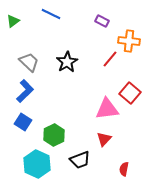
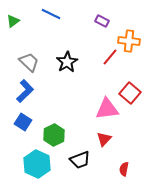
red line: moved 2 px up
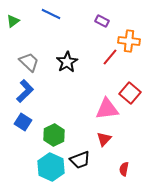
cyan hexagon: moved 14 px right, 3 px down
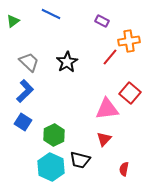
orange cross: rotated 15 degrees counterclockwise
black trapezoid: rotated 35 degrees clockwise
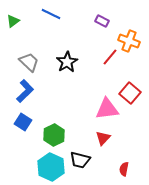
orange cross: rotated 30 degrees clockwise
red triangle: moved 1 px left, 1 px up
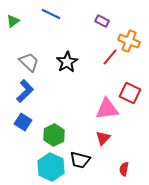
red square: rotated 15 degrees counterclockwise
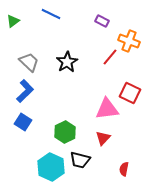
green hexagon: moved 11 px right, 3 px up
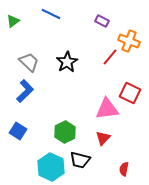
blue square: moved 5 px left, 9 px down
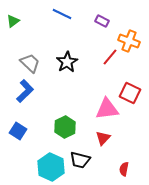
blue line: moved 11 px right
gray trapezoid: moved 1 px right, 1 px down
green hexagon: moved 5 px up
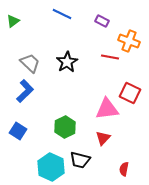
red line: rotated 60 degrees clockwise
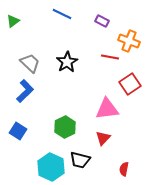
red square: moved 9 px up; rotated 30 degrees clockwise
